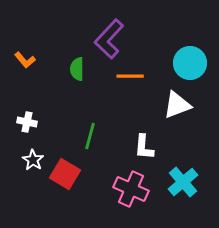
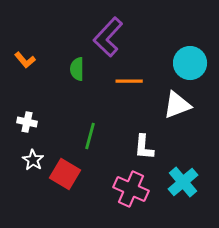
purple L-shape: moved 1 px left, 2 px up
orange line: moved 1 px left, 5 px down
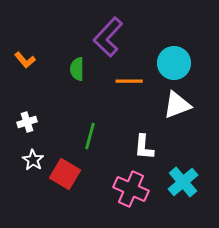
cyan circle: moved 16 px left
white cross: rotated 30 degrees counterclockwise
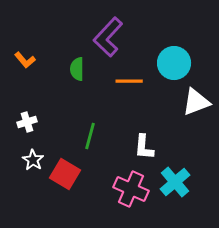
white triangle: moved 19 px right, 3 px up
cyan cross: moved 8 px left
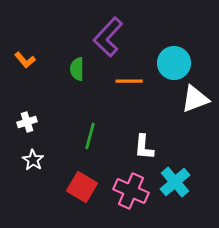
white triangle: moved 1 px left, 3 px up
red square: moved 17 px right, 13 px down
pink cross: moved 2 px down
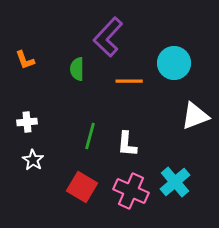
orange L-shape: rotated 20 degrees clockwise
white triangle: moved 17 px down
white cross: rotated 12 degrees clockwise
white L-shape: moved 17 px left, 3 px up
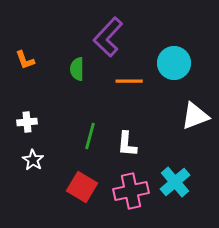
pink cross: rotated 36 degrees counterclockwise
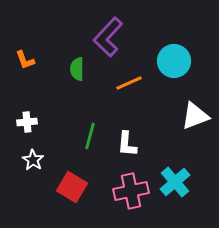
cyan circle: moved 2 px up
orange line: moved 2 px down; rotated 24 degrees counterclockwise
red square: moved 10 px left
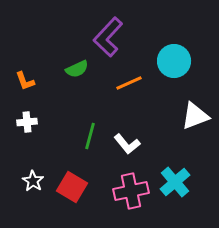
orange L-shape: moved 21 px down
green semicircle: rotated 115 degrees counterclockwise
white L-shape: rotated 44 degrees counterclockwise
white star: moved 21 px down
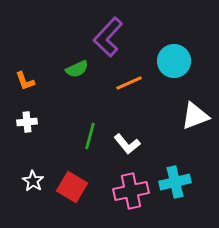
cyan cross: rotated 28 degrees clockwise
